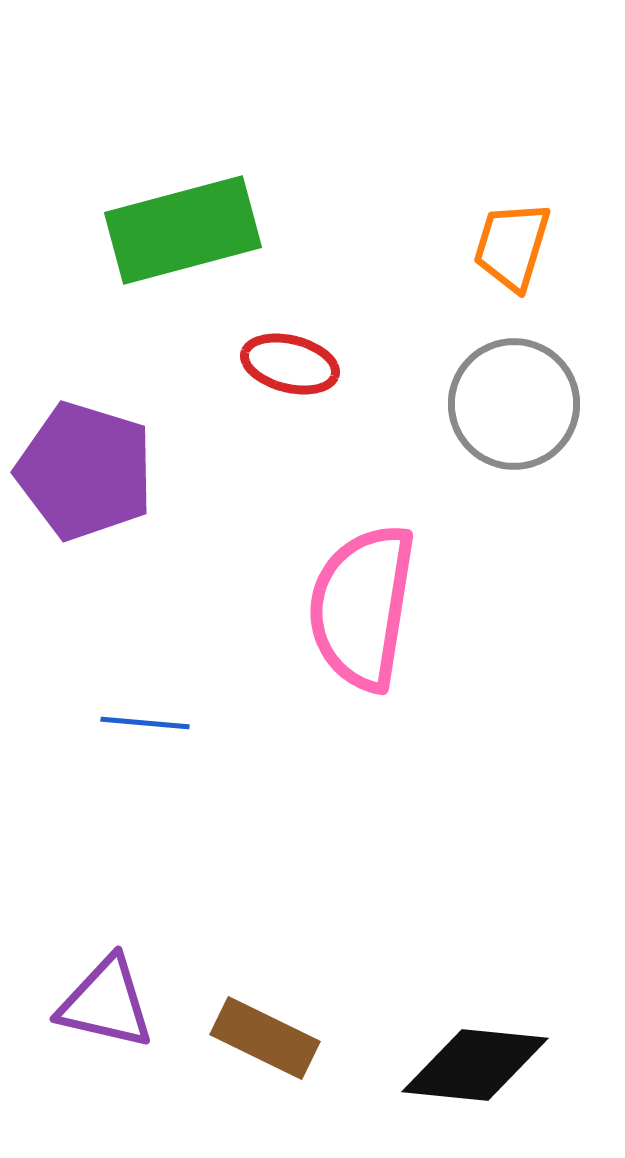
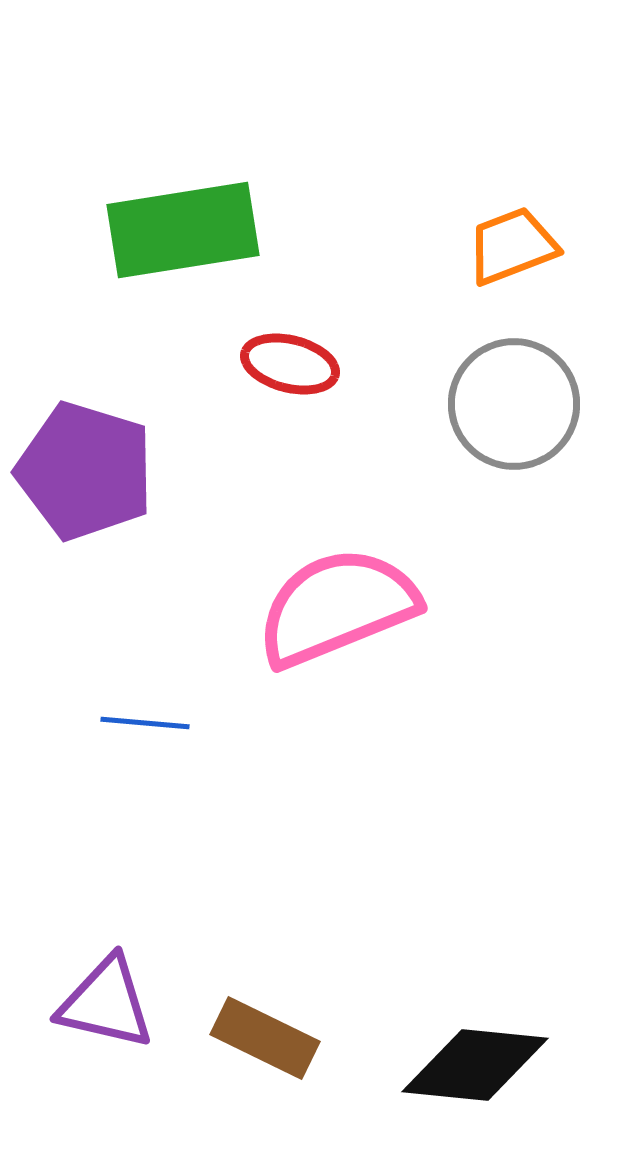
green rectangle: rotated 6 degrees clockwise
orange trapezoid: rotated 52 degrees clockwise
pink semicircle: moved 25 px left; rotated 59 degrees clockwise
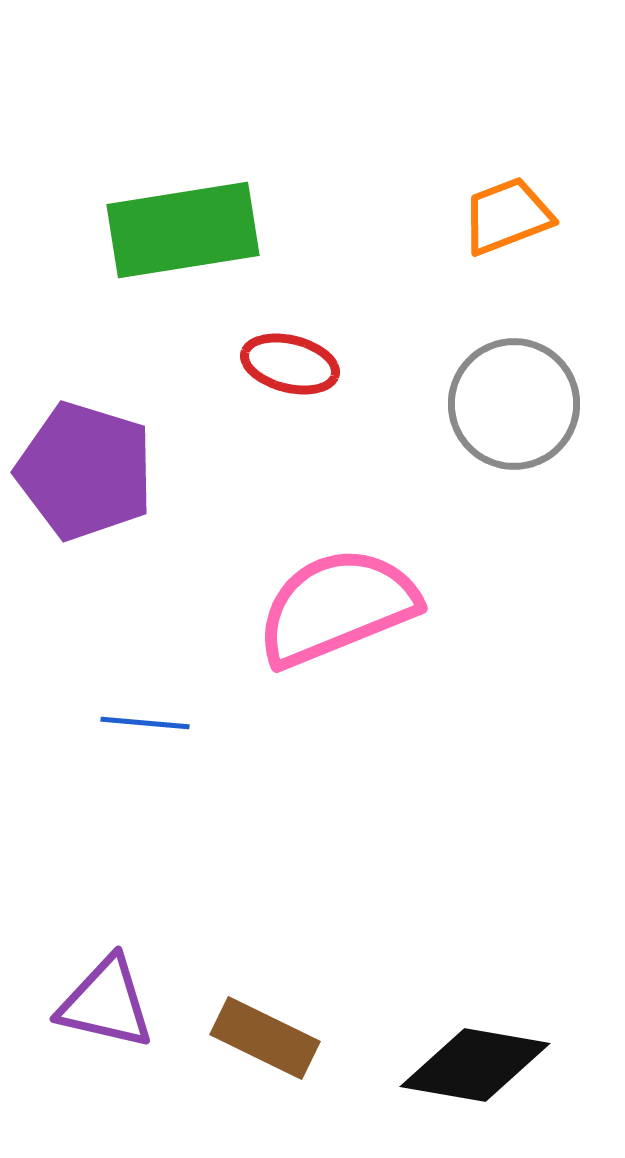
orange trapezoid: moved 5 px left, 30 px up
black diamond: rotated 4 degrees clockwise
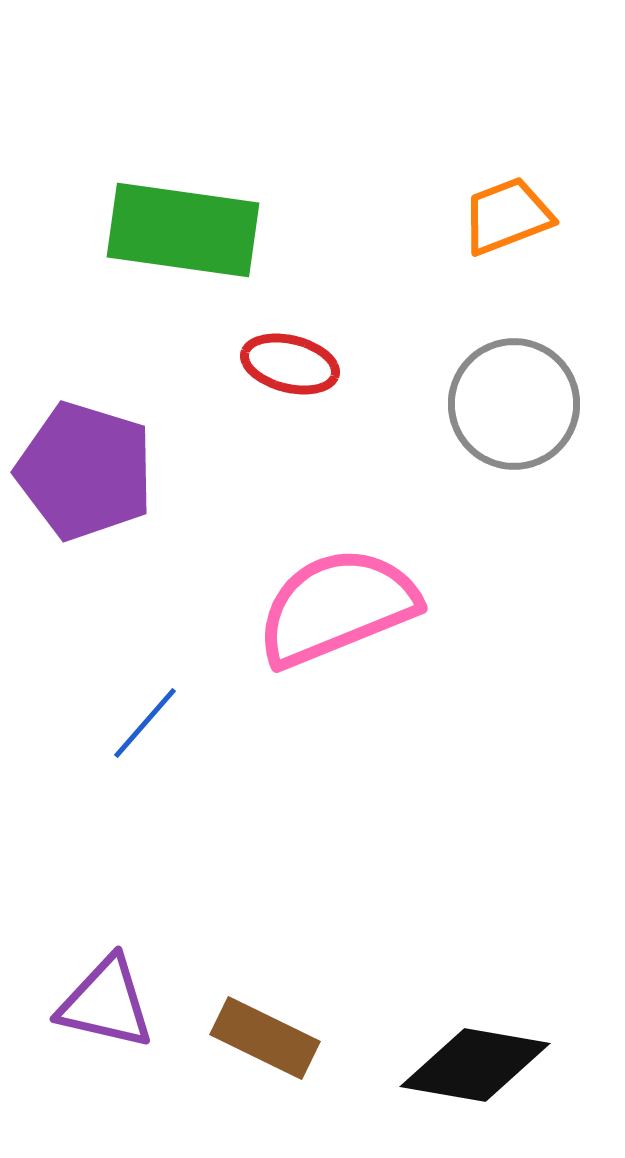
green rectangle: rotated 17 degrees clockwise
blue line: rotated 54 degrees counterclockwise
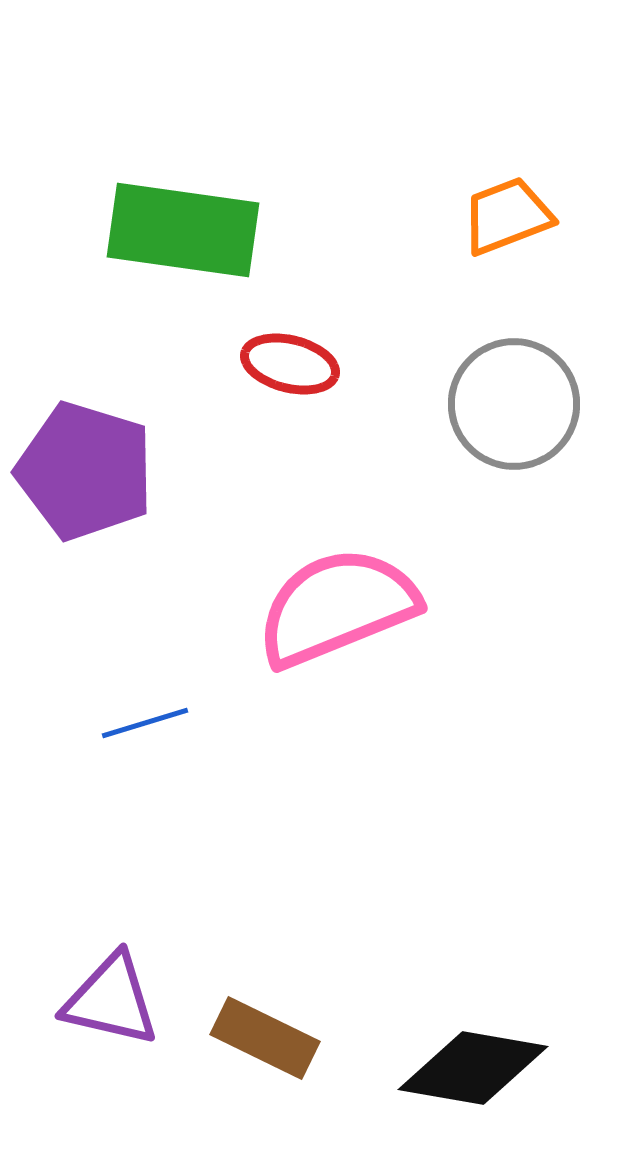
blue line: rotated 32 degrees clockwise
purple triangle: moved 5 px right, 3 px up
black diamond: moved 2 px left, 3 px down
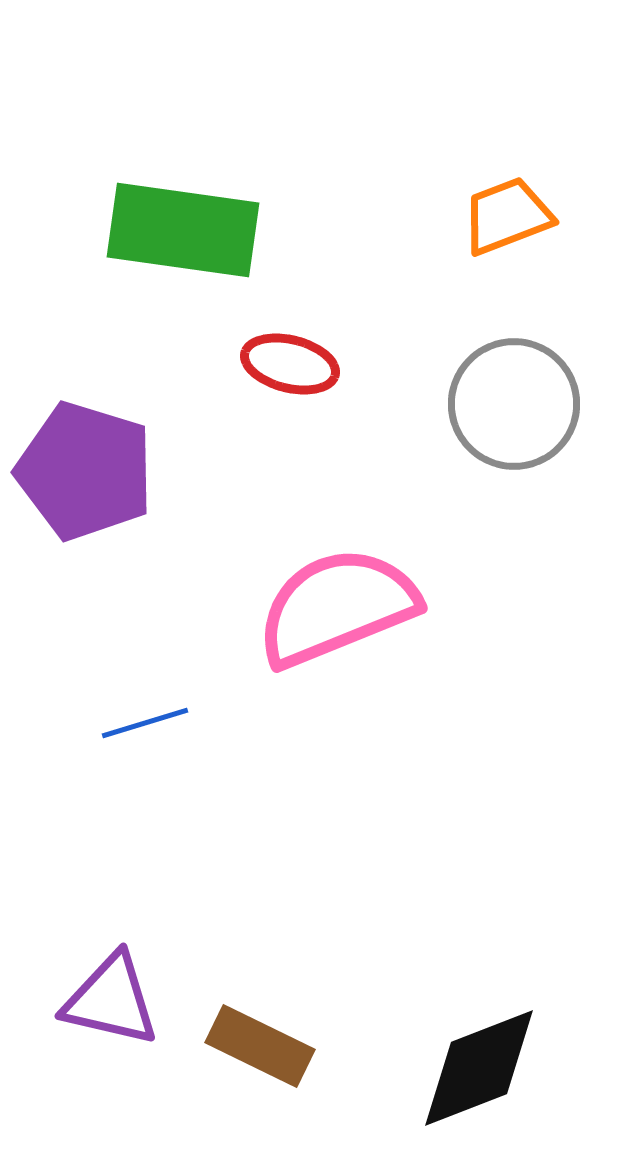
brown rectangle: moved 5 px left, 8 px down
black diamond: moved 6 px right; rotated 31 degrees counterclockwise
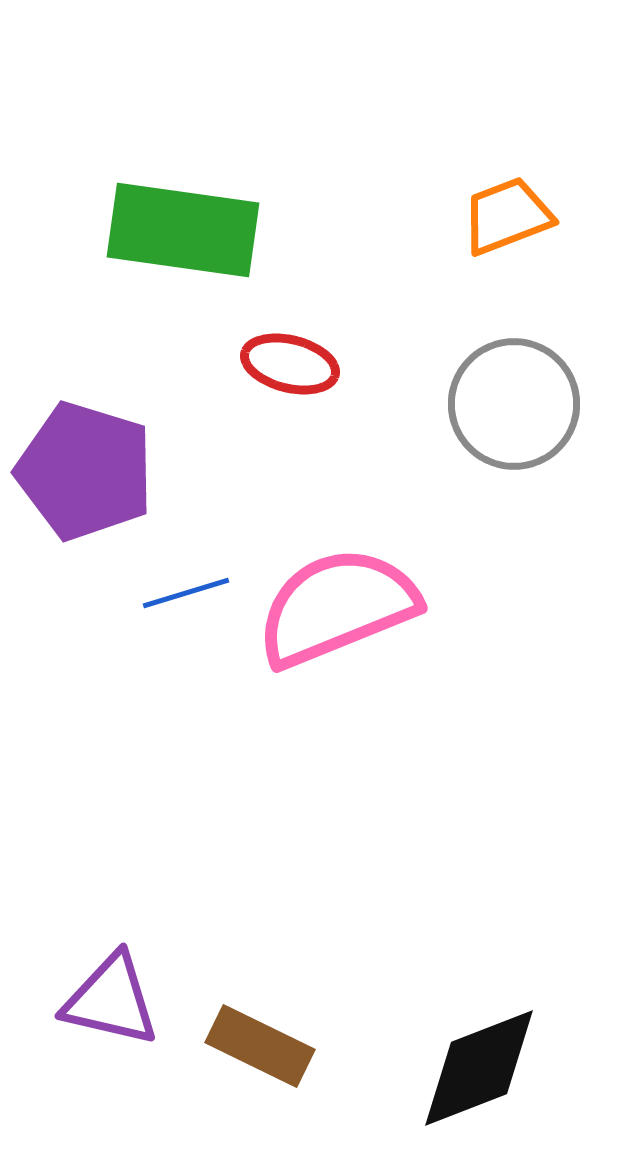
blue line: moved 41 px right, 130 px up
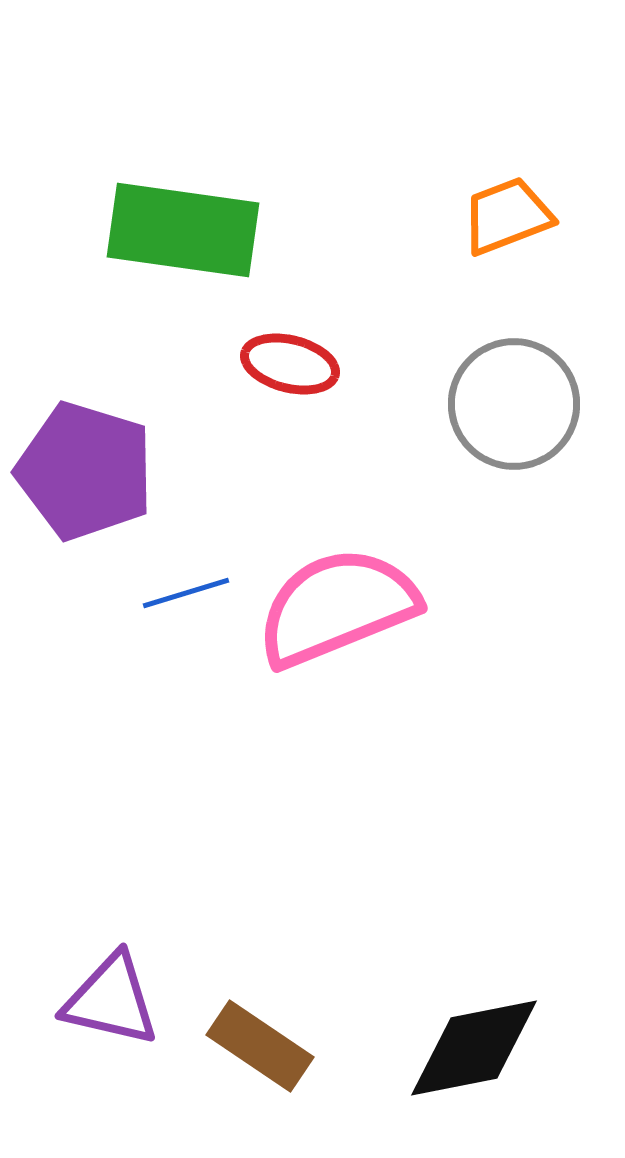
brown rectangle: rotated 8 degrees clockwise
black diamond: moved 5 px left, 20 px up; rotated 10 degrees clockwise
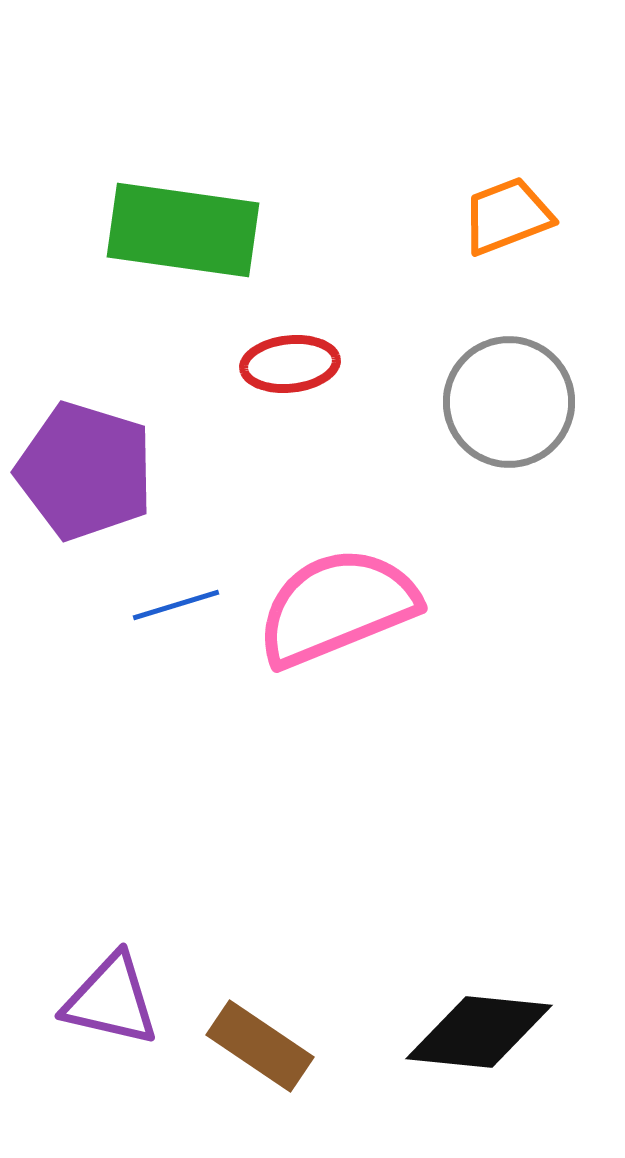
red ellipse: rotated 20 degrees counterclockwise
gray circle: moved 5 px left, 2 px up
blue line: moved 10 px left, 12 px down
black diamond: moved 5 px right, 16 px up; rotated 17 degrees clockwise
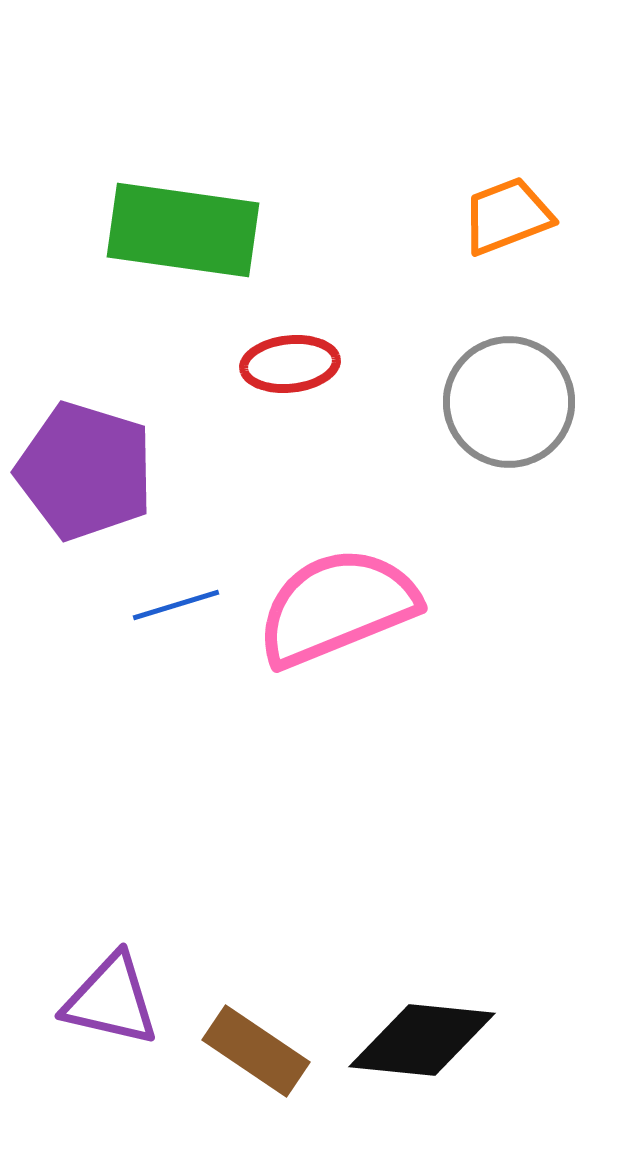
black diamond: moved 57 px left, 8 px down
brown rectangle: moved 4 px left, 5 px down
